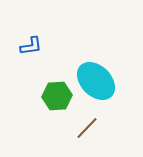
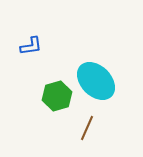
green hexagon: rotated 12 degrees counterclockwise
brown line: rotated 20 degrees counterclockwise
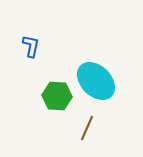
blue L-shape: rotated 70 degrees counterclockwise
green hexagon: rotated 20 degrees clockwise
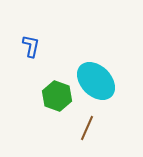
green hexagon: rotated 16 degrees clockwise
